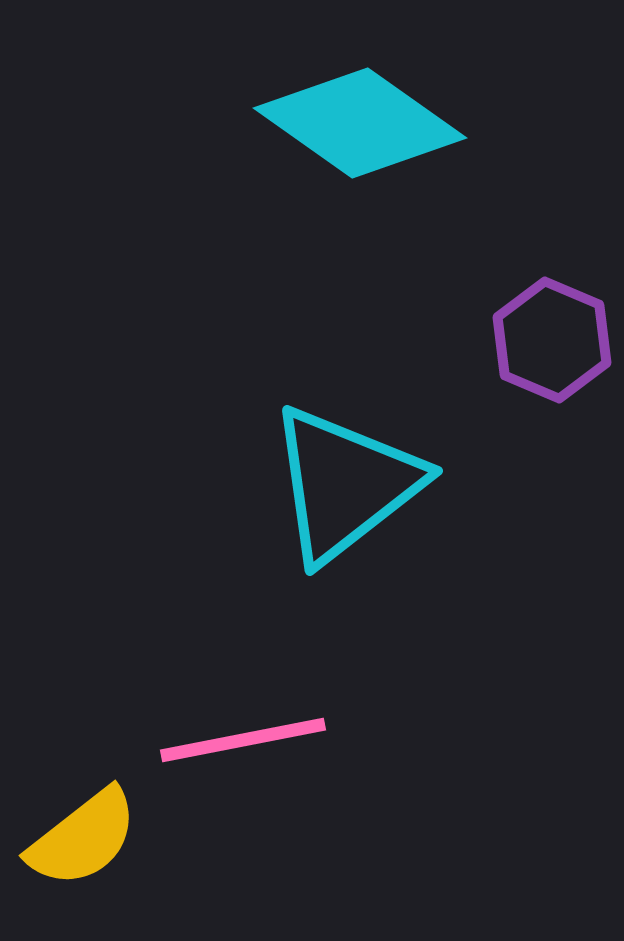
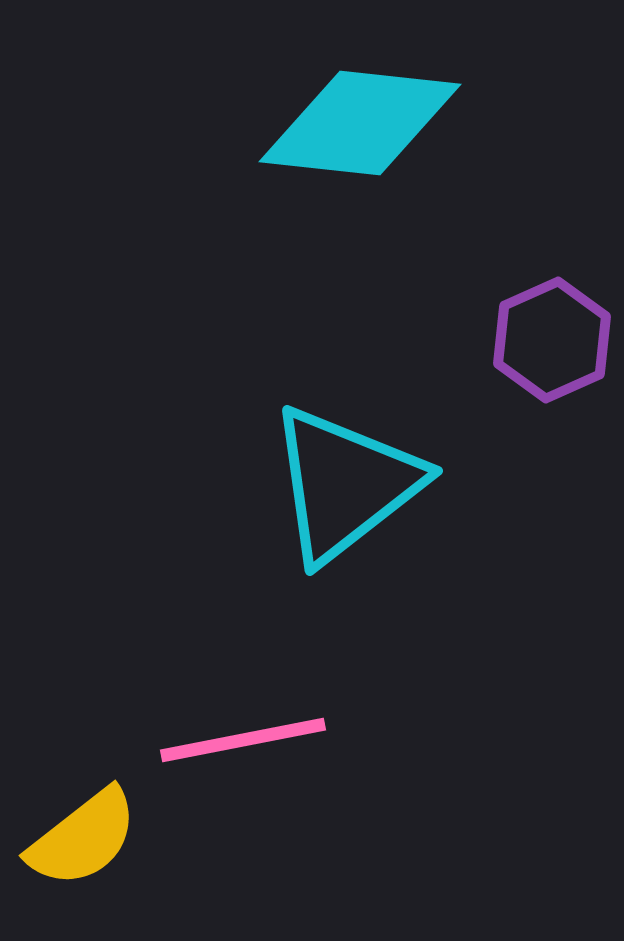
cyan diamond: rotated 29 degrees counterclockwise
purple hexagon: rotated 13 degrees clockwise
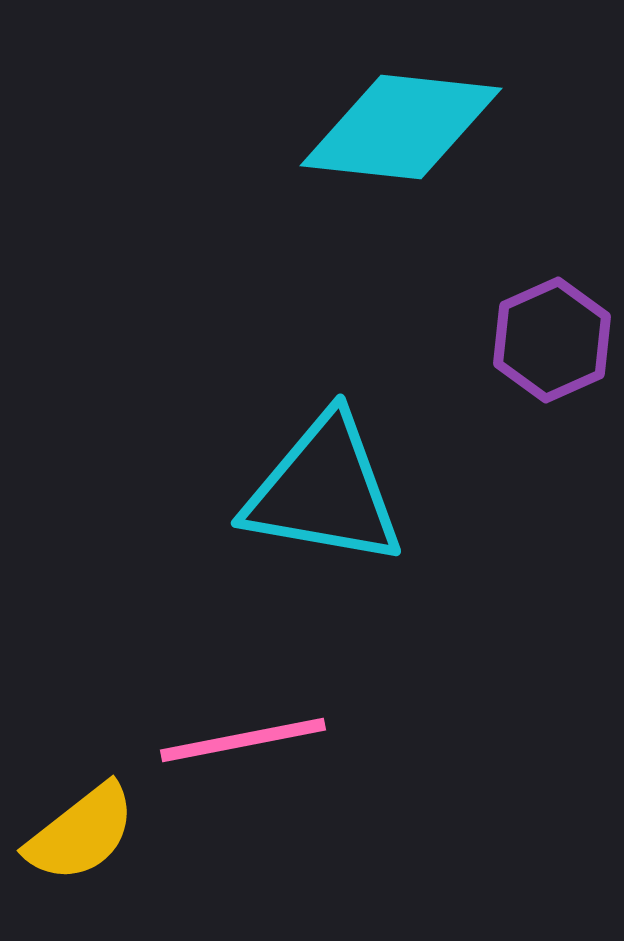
cyan diamond: moved 41 px right, 4 px down
cyan triangle: moved 21 px left, 7 px down; rotated 48 degrees clockwise
yellow semicircle: moved 2 px left, 5 px up
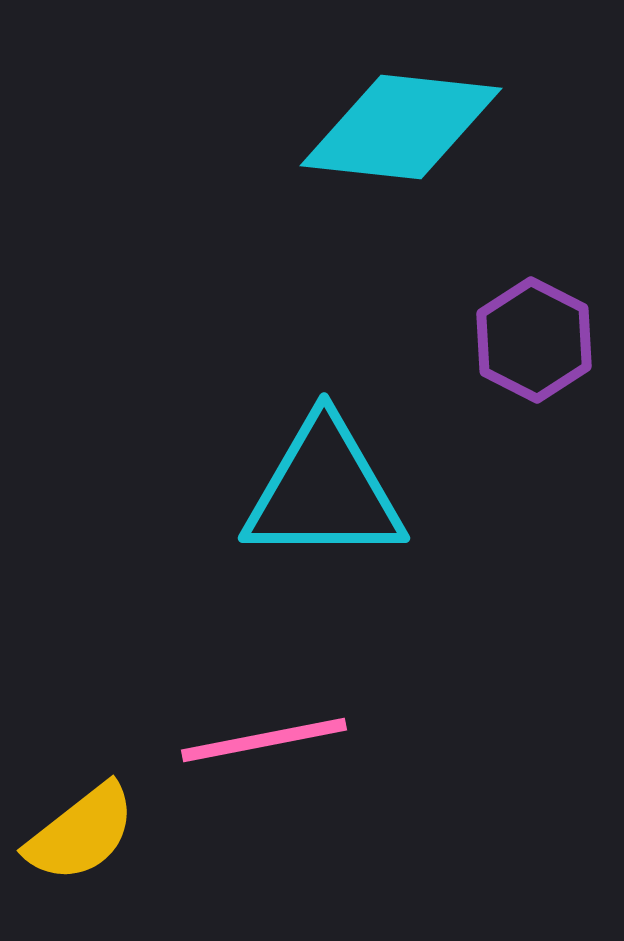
purple hexagon: moved 18 px left; rotated 9 degrees counterclockwise
cyan triangle: rotated 10 degrees counterclockwise
pink line: moved 21 px right
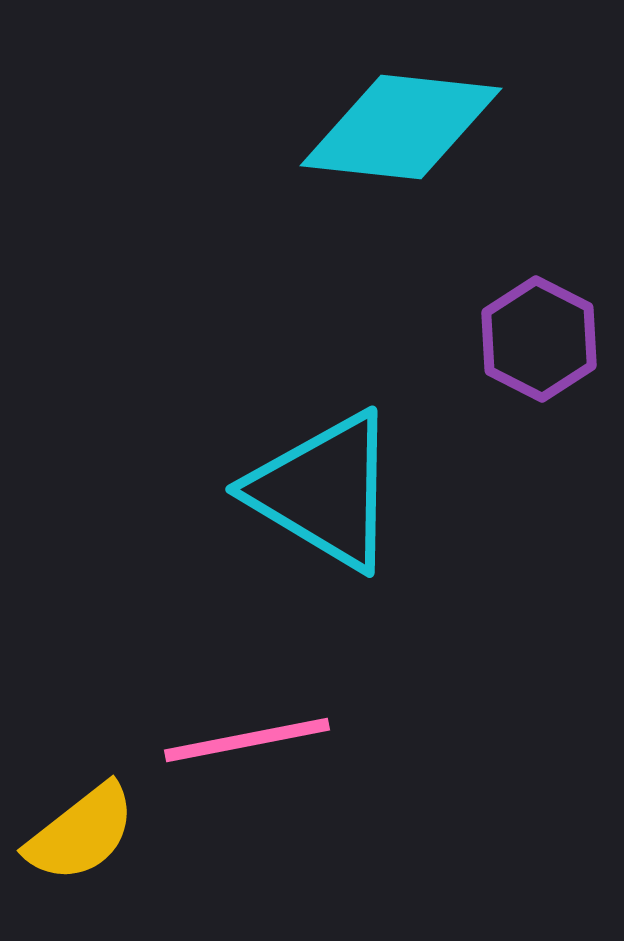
purple hexagon: moved 5 px right, 1 px up
cyan triangle: rotated 31 degrees clockwise
pink line: moved 17 px left
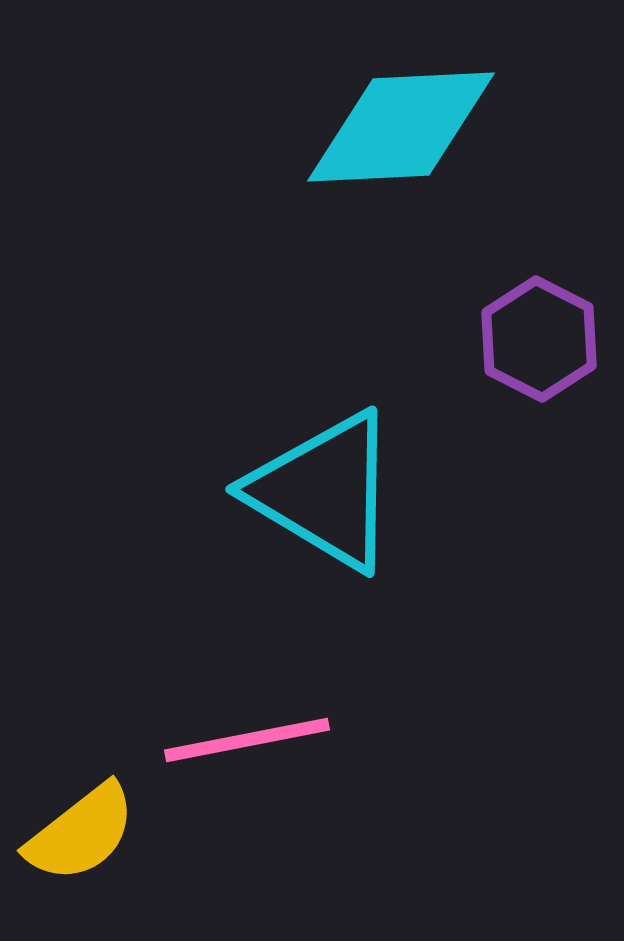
cyan diamond: rotated 9 degrees counterclockwise
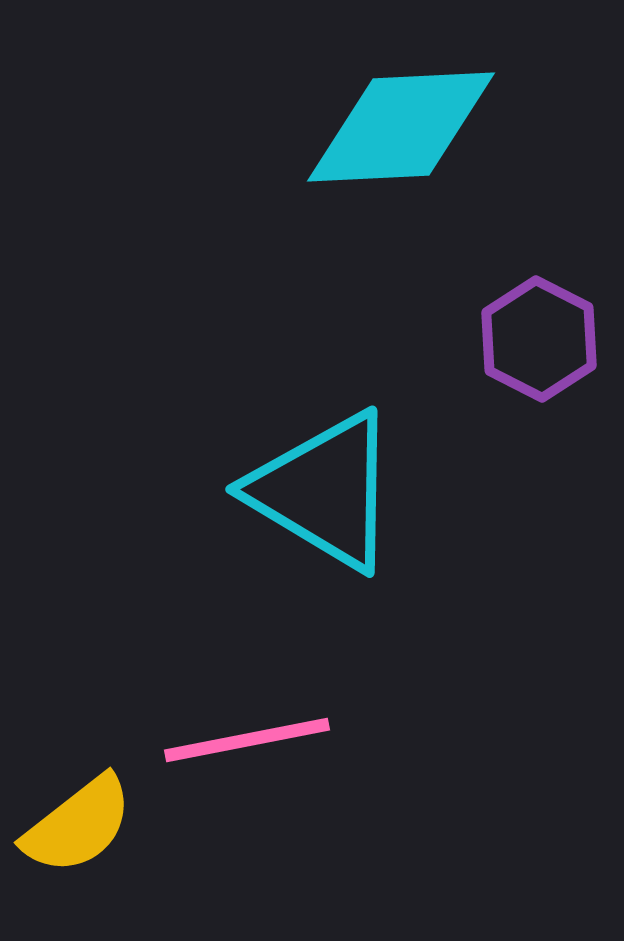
yellow semicircle: moved 3 px left, 8 px up
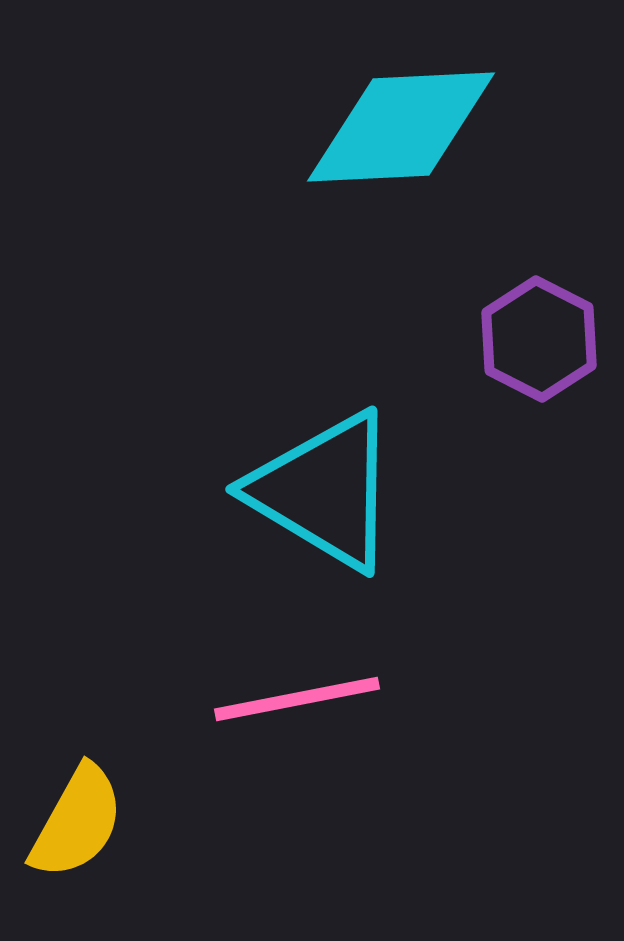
pink line: moved 50 px right, 41 px up
yellow semicircle: moved 1 px left, 3 px up; rotated 23 degrees counterclockwise
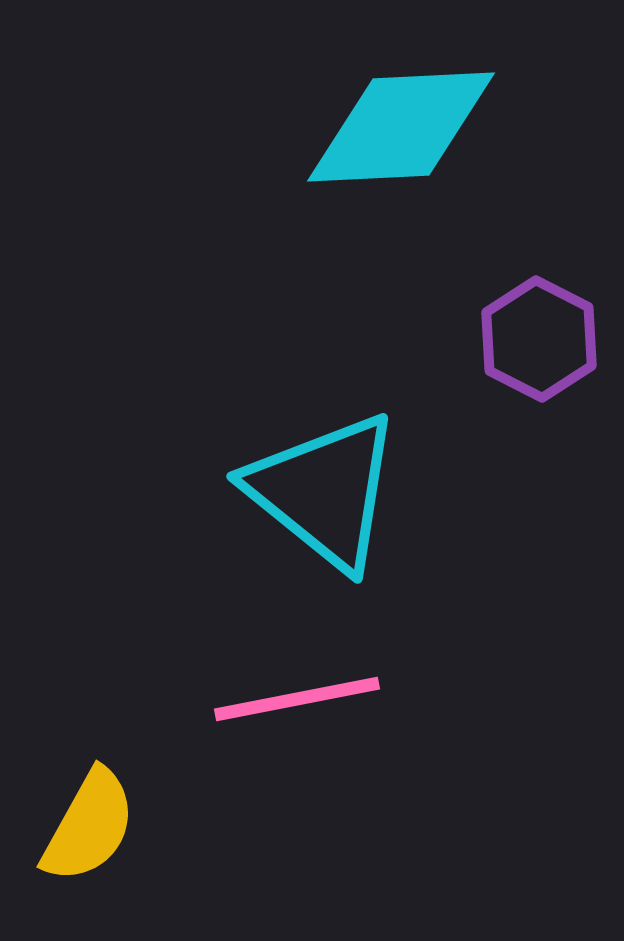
cyan triangle: rotated 8 degrees clockwise
yellow semicircle: moved 12 px right, 4 px down
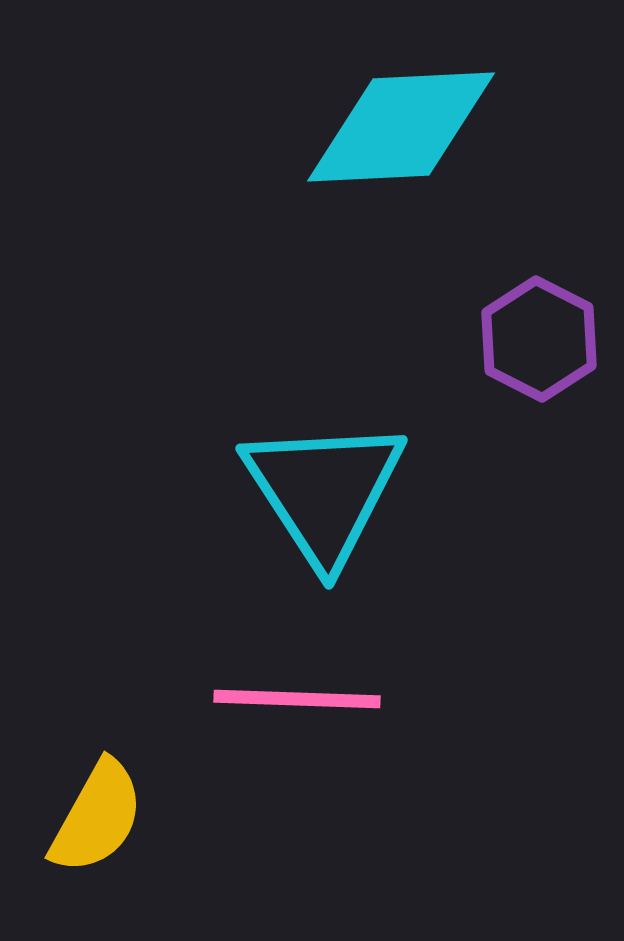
cyan triangle: rotated 18 degrees clockwise
pink line: rotated 13 degrees clockwise
yellow semicircle: moved 8 px right, 9 px up
